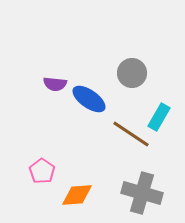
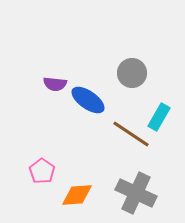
blue ellipse: moved 1 px left, 1 px down
gray cross: moved 6 px left; rotated 9 degrees clockwise
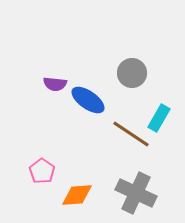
cyan rectangle: moved 1 px down
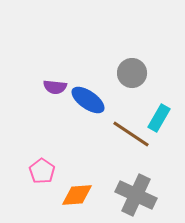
purple semicircle: moved 3 px down
gray cross: moved 2 px down
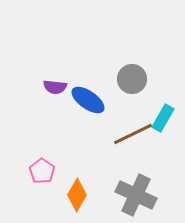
gray circle: moved 6 px down
cyan rectangle: moved 4 px right
brown line: moved 2 px right; rotated 60 degrees counterclockwise
orange diamond: rotated 56 degrees counterclockwise
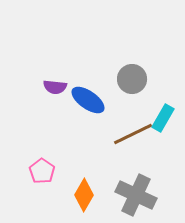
orange diamond: moved 7 px right
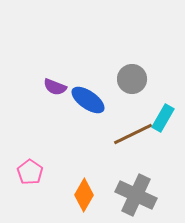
purple semicircle: rotated 15 degrees clockwise
pink pentagon: moved 12 px left, 1 px down
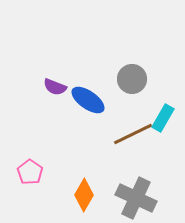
gray cross: moved 3 px down
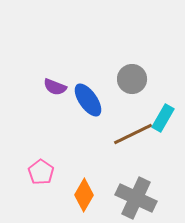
blue ellipse: rotated 20 degrees clockwise
pink pentagon: moved 11 px right
